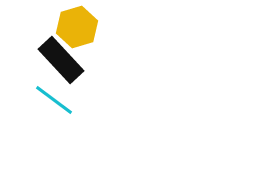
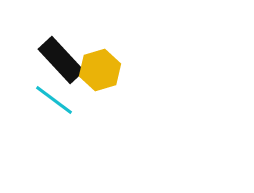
yellow hexagon: moved 23 px right, 43 px down
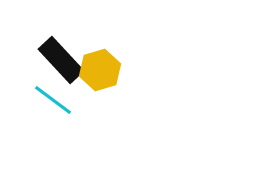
cyan line: moved 1 px left
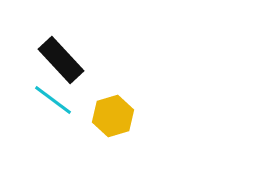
yellow hexagon: moved 13 px right, 46 px down
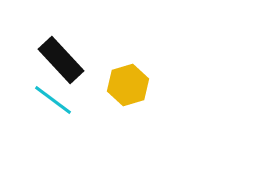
yellow hexagon: moved 15 px right, 31 px up
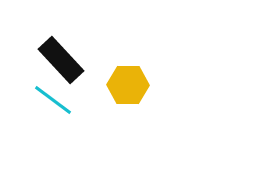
yellow hexagon: rotated 18 degrees clockwise
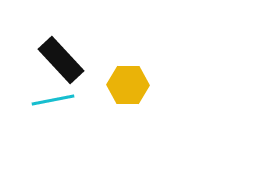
cyan line: rotated 48 degrees counterclockwise
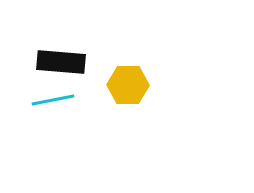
black rectangle: moved 2 px down; rotated 42 degrees counterclockwise
